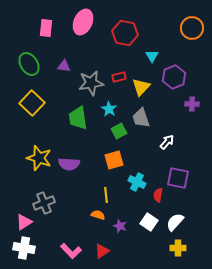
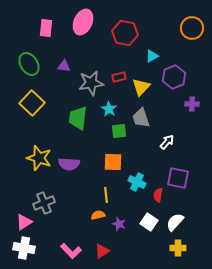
cyan triangle: rotated 32 degrees clockwise
green trapezoid: rotated 15 degrees clockwise
green square: rotated 21 degrees clockwise
orange square: moved 1 px left, 2 px down; rotated 18 degrees clockwise
orange semicircle: rotated 32 degrees counterclockwise
purple star: moved 1 px left, 2 px up
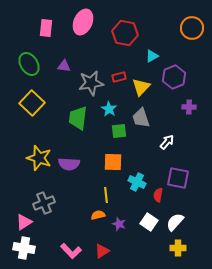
purple cross: moved 3 px left, 3 px down
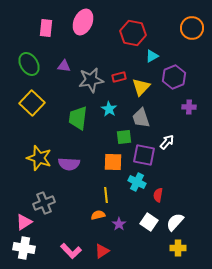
red hexagon: moved 8 px right
gray star: moved 3 px up
green square: moved 5 px right, 6 px down
purple square: moved 34 px left, 23 px up
purple star: rotated 16 degrees clockwise
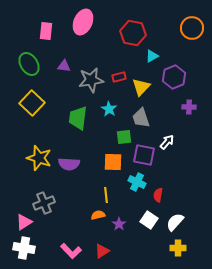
pink rectangle: moved 3 px down
white square: moved 2 px up
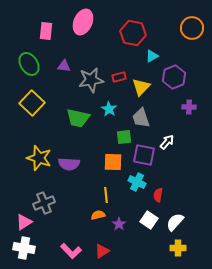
green trapezoid: rotated 85 degrees counterclockwise
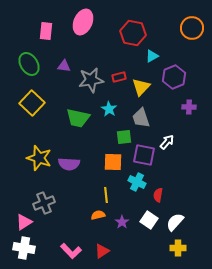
purple star: moved 3 px right, 2 px up
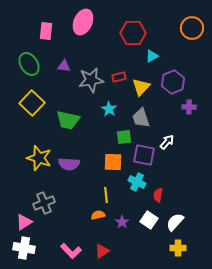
red hexagon: rotated 10 degrees counterclockwise
purple hexagon: moved 1 px left, 5 px down
green trapezoid: moved 10 px left, 2 px down
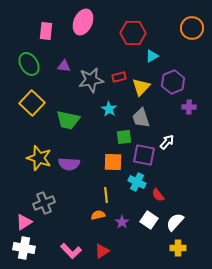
red semicircle: rotated 48 degrees counterclockwise
